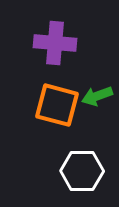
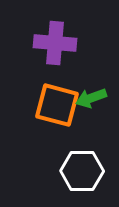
green arrow: moved 6 px left, 2 px down
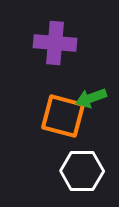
orange square: moved 6 px right, 11 px down
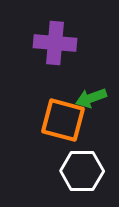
orange square: moved 4 px down
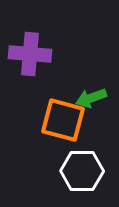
purple cross: moved 25 px left, 11 px down
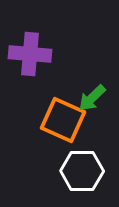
green arrow: moved 1 px right; rotated 24 degrees counterclockwise
orange square: rotated 9 degrees clockwise
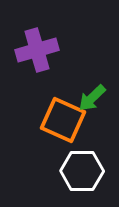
purple cross: moved 7 px right, 4 px up; rotated 21 degrees counterclockwise
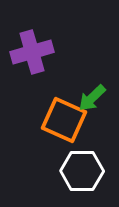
purple cross: moved 5 px left, 2 px down
orange square: moved 1 px right
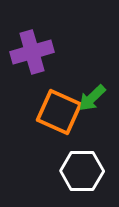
orange square: moved 5 px left, 8 px up
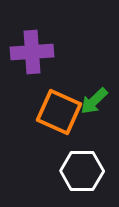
purple cross: rotated 12 degrees clockwise
green arrow: moved 2 px right, 3 px down
